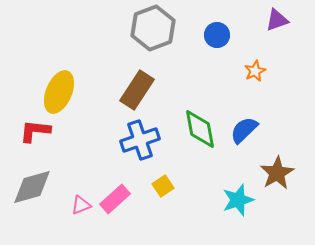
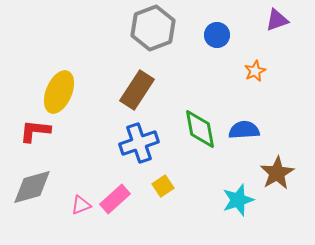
blue semicircle: rotated 40 degrees clockwise
blue cross: moved 1 px left, 3 px down
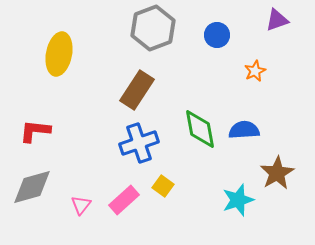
yellow ellipse: moved 38 px up; rotated 12 degrees counterclockwise
yellow square: rotated 20 degrees counterclockwise
pink rectangle: moved 9 px right, 1 px down
pink triangle: rotated 30 degrees counterclockwise
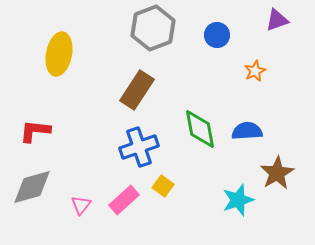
blue semicircle: moved 3 px right, 1 px down
blue cross: moved 4 px down
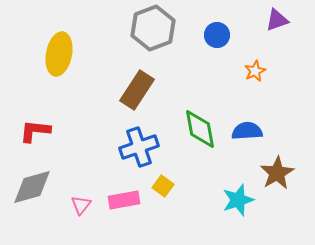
pink rectangle: rotated 32 degrees clockwise
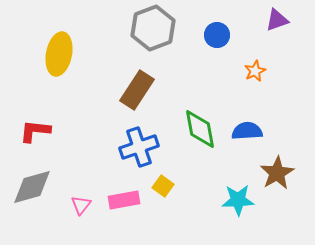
cyan star: rotated 16 degrees clockwise
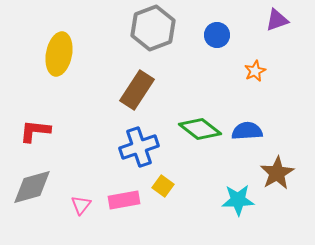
green diamond: rotated 42 degrees counterclockwise
